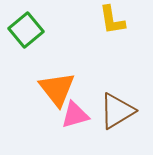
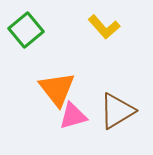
yellow L-shape: moved 8 px left, 7 px down; rotated 32 degrees counterclockwise
pink triangle: moved 2 px left, 1 px down
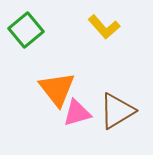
pink triangle: moved 4 px right, 3 px up
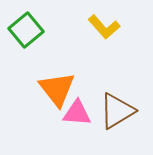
pink triangle: rotated 20 degrees clockwise
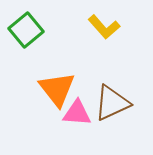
brown triangle: moved 5 px left, 8 px up; rotated 6 degrees clockwise
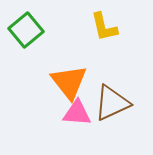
yellow L-shape: rotated 28 degrees clockwise
orange triangle: moved 12 px right, 7 px up
